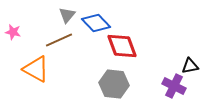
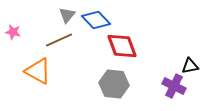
blue diamond: moved 3 px up
orange triangle: moved 2 px right, 2 px down
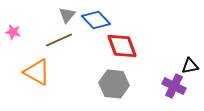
orange triangle: moved 1 px left, 1 px down
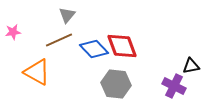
blue diamond: moved 2 px left, 29 px down
pink star: rotated 21 degrees counterclockwise
black triangle: moved 1 px right
gray hexagon: moved 2 px right
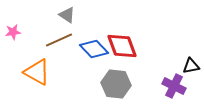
gray triangle: rotated 36 degrees counterclockwise
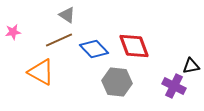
red diamond: moved 12 px right
orange triangle: moved 4 px right
gray hexagon: moved 1 px right, 2 px up
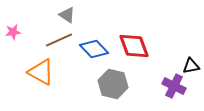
gray hexagon: moved 4 px left, 2 px down; rotated 8 degrees clockwise
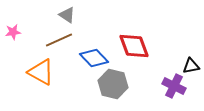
blue diamond: moved 9 px down
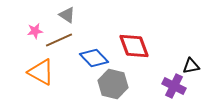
pink star: moved 22 px right, 1 px up
